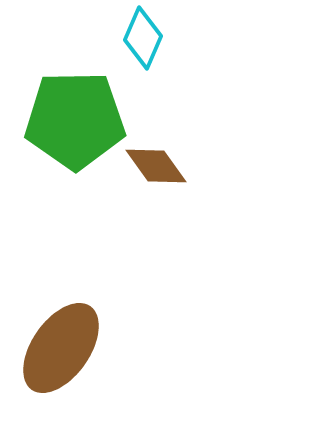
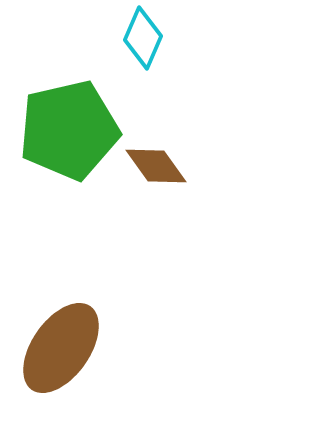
green pentagon: moved 6 px left, 10 px down; rotated 12 degrees counterclockwise
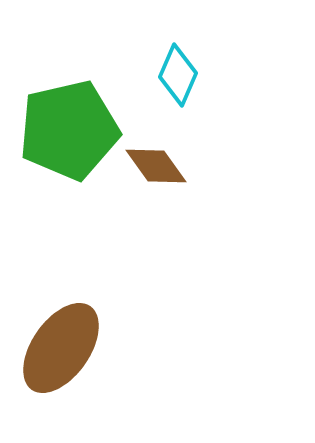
cyan diamond: moved 35 px right, 37 px down
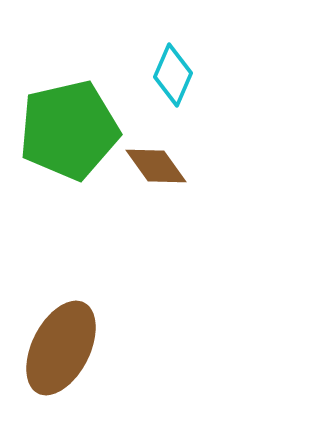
cyan diamond: moved 5 px left
brown ellipse: rotated 8 degrees counterclockwise
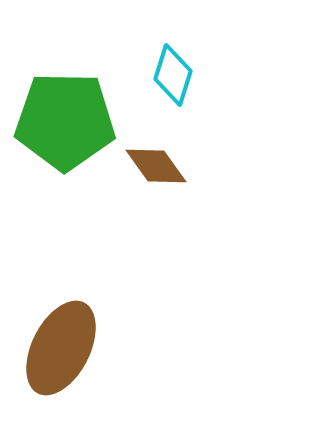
cyan diamond: rotated 6 degrees counterclockwise
green pentagon: moved 4 px left, 9 px up; rotated 14 degrees clockwise
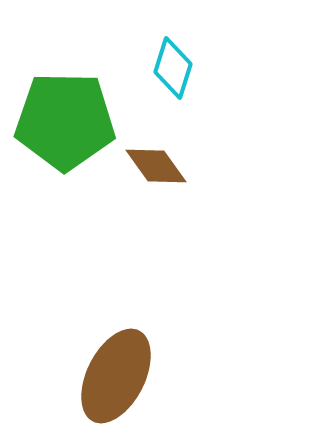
cyan diamond: moved 7 px up
brown ellipse: moved 55 px right, 28 px down
